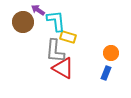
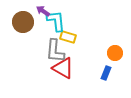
purple arrow: moved 5 px right, 1 px down
orange circle: moved 4 px right
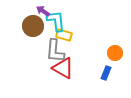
brown circle: moved 10 px right, 4 px down
yellow rectangle: moved 4 px left, 2 px up
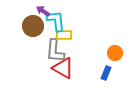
yellow rectangle: rotated 14 degrees counterclockwise
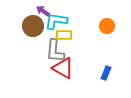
cyan L-shape: rotated 75 degrees counterclockwise
orange circle: moved 8 px left, 27 px up
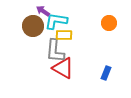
orange circle: moved 2 px right, 3 px up
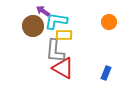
orange circle: moved 1 px up
